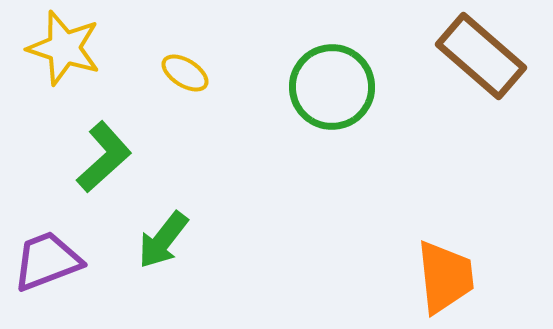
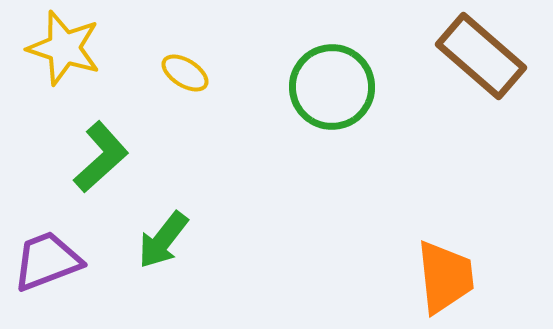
green L-shape: moved 3 px left
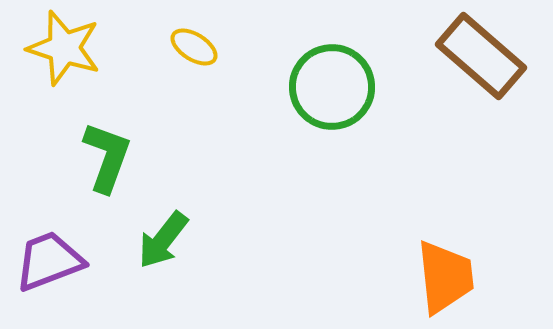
yellow ellipse: moved 9 px right, 26 px up
green L-shape: moved 6 px right; rotated 28 degrees counterclockwise
purple trapezoid: moved 2 px right
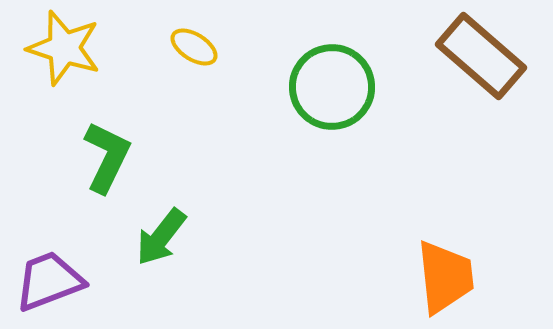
green L-shape: rotated 6 degrees clockwise
green arrow: moved 2 px left, 3 px up
purple trapezoid: moved 20 px down
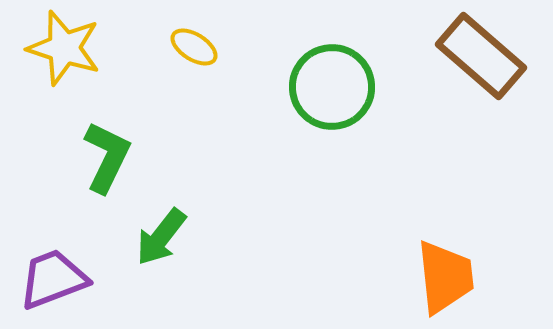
purple trapezoid: moved 4 px right, 2 px up
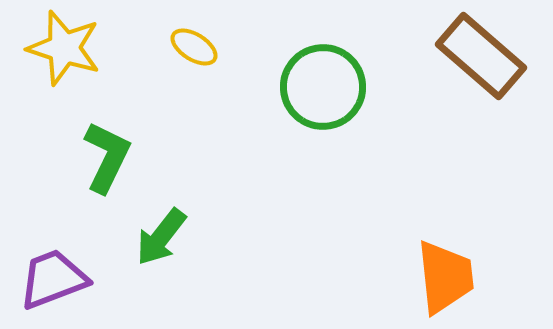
green circle: moved 9 px left
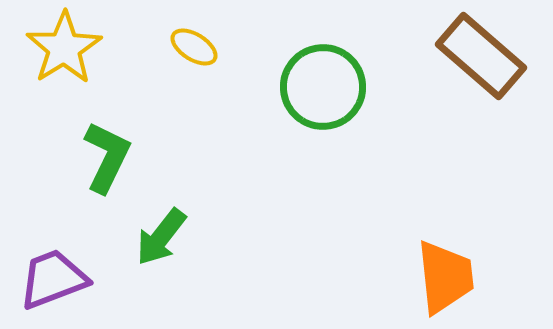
yellow star: rotated 22 degrees clockwise
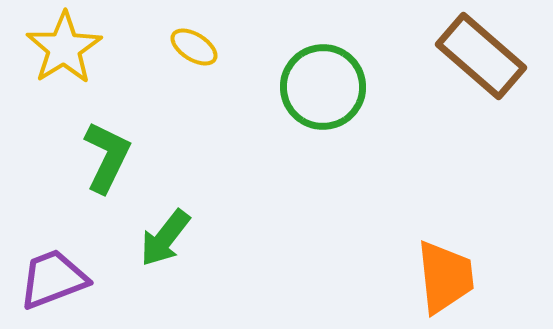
green arrow: moved 4 px right, 1 px down
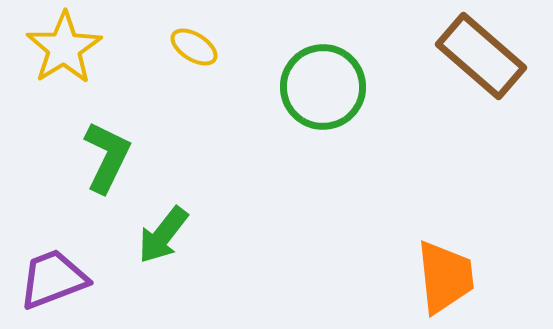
green arrow: moved 2 px left, 3 px up
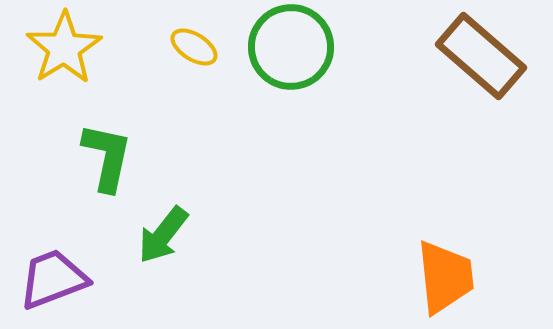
green circle: moved 32 px left, 40 px up
green L-shape: rotated 14 degrees counterclockwise
